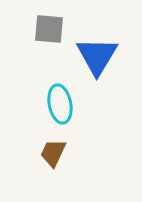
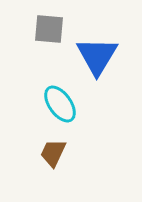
cyan ellipse: rotated 24 degrees counterclockwise
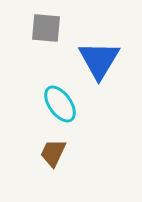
gray square: moved 3 px left, 1 px up
blue triangle: moved 2 px right, 4 px down
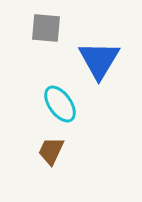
brown trapezoid: moved 2 px left, 2 px up
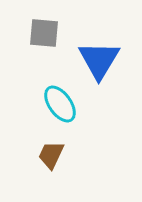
gray square: moved 2 px left, 5 px down
brown trapezoid: moved 4 px down
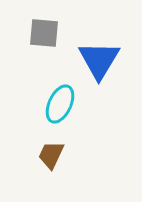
cyan ellipse: rotated 60 degrees clockwise
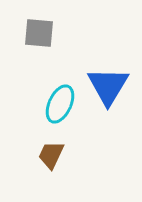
gray square: moved 5 px left
blue triangle: moved 9 px right, 26 px down
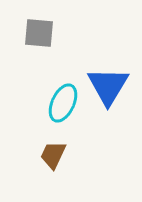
cyan ellipse: moved 3 px right, 1 px up
brown trapezoid: moved 2 px right
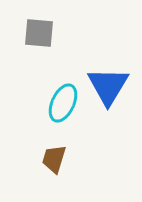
brown trapezoid: moved 1 px right, 4 px down; rotated 8 degrees counterclockwise
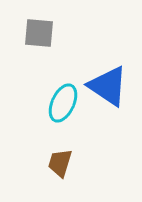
blue triangle: rotated 27 degrees counterclockwise
brown trapezoid: moved 6 px right, 4 px down
